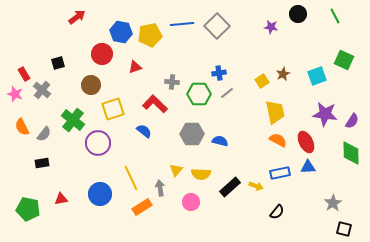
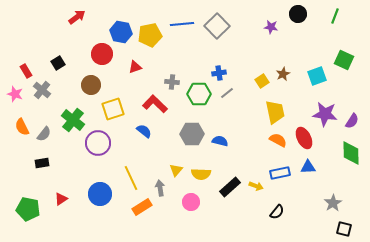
green line at (335, 16): rotated 49 degrees clockwise
black square at (58, 63): rotated 16 degrees counterclockwise
red rectangle at (24, 74): moved 2 px right, 3 px up
red ellipse at (306, 142): moved 2 px left, 4 px up
red triangle at (61, 199): rotated 24 degrees counterclockwise
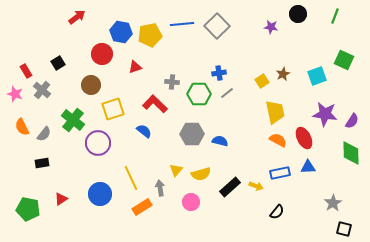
yellow semicircle at (201, 174): rotated 18 degrees counterclockwise
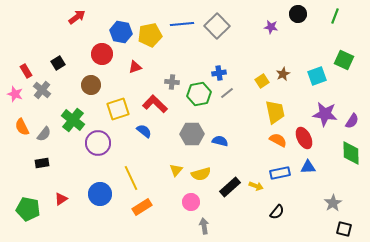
green hexagon at (199, 94): rotated 10 degrees counterclockwise
yellow square at (113, 109): moved 5 px right
gray arrow at (160, 188): moved 44 px right, 38 px down
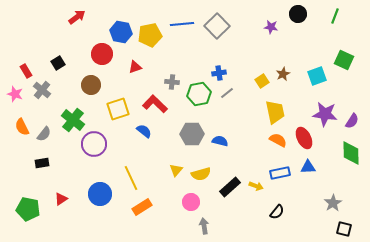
purple circle at (98, 143): moved 4 px left, 1 px down
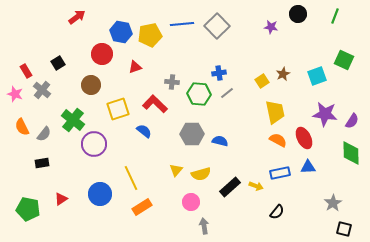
green hexagon at (199, 94): rotated 15 degrees clockwise
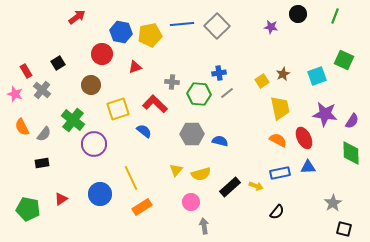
yellow trapezoid at (275, 112): moved 5 px right, 4 px up
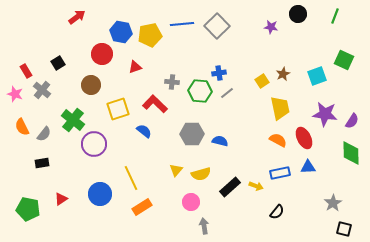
green hexagon at (199, 94): moved 1 px right, 3 px up
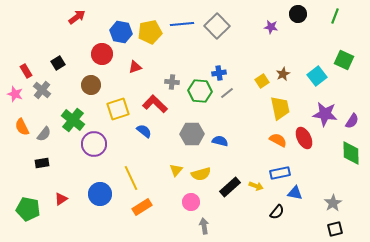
yellow pentagon at (150, 35): moved 3 px up
cyan square at (317, 76): rotated 18 degrees counterclockwise
blue triangle at (308, 167): moved 13 px left, 26 px down; rotated 14 degrees clockwise
black square at (344, 229): moved 9 px left; rotated 28 degrees counterclockwise
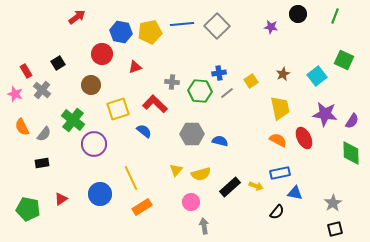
yellow square at (262, 81): moved 11 px left
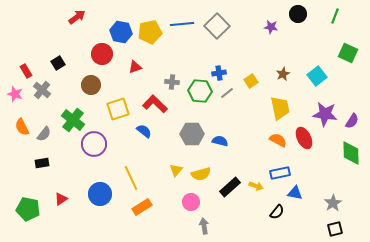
green square at (344, 60): moved 4 px right, 7 px up
